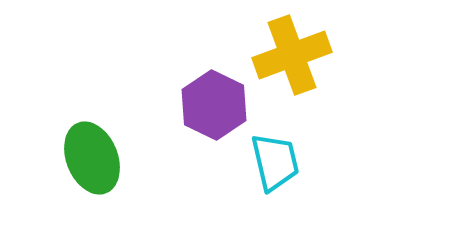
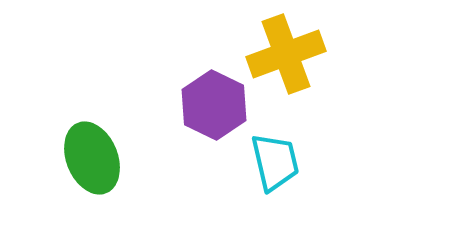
yellow cross: moved 6 px left, 1 px up
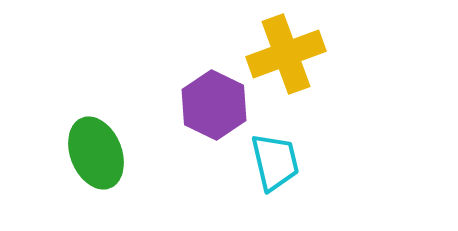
green ellipse: moved 4 px right, 5 px up
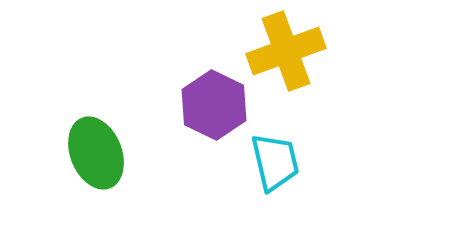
yellow cross: moved 3 px up
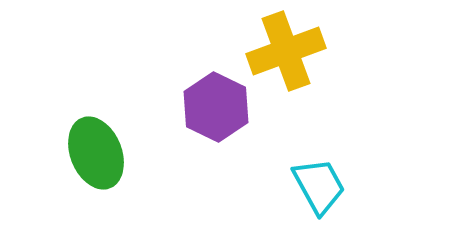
purple hexagon: moved 2 px right, 2 px down
cyan trapezoid: moved 44 px right, 24 px down; rotated 16 degrees counterclockwise
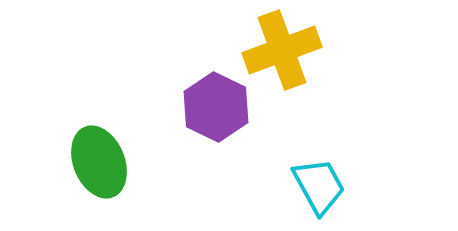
yellow cross: moved 4 px left, 1 px up
green ellipse: moved 3 px right, 9 px down
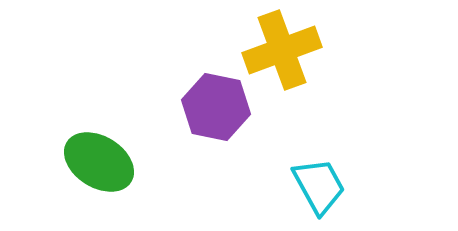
purple hexagon: rotated 14 degrees counterclockwise
green ellipse: rotated 36 degrees counterclockwise
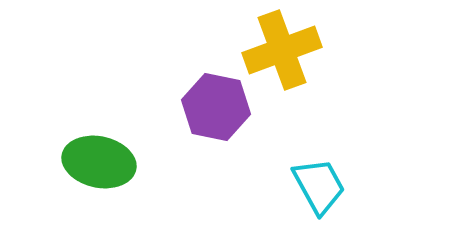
green ellipse: rotated 20 degrees counterclockwise
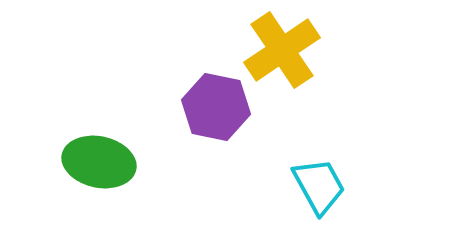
yellow cross: rotated 14 degrees counterclockwise
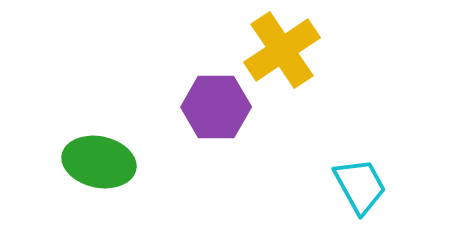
purple hexagon: rotated 12 degrees counterclockwise
cyan trapezoid: moved 41 px right
